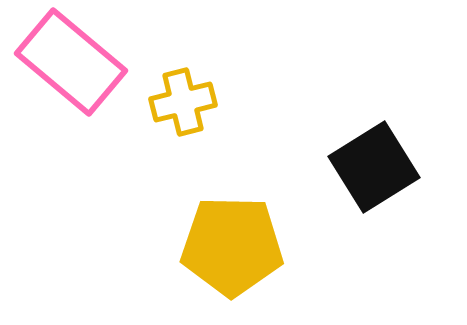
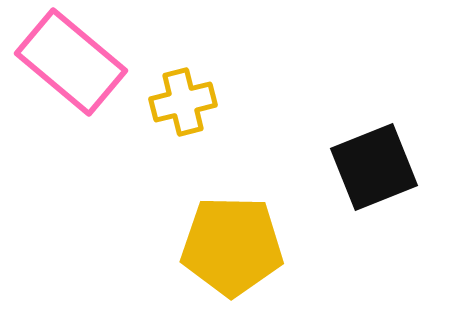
black square: rotated 10 degrees clockwise
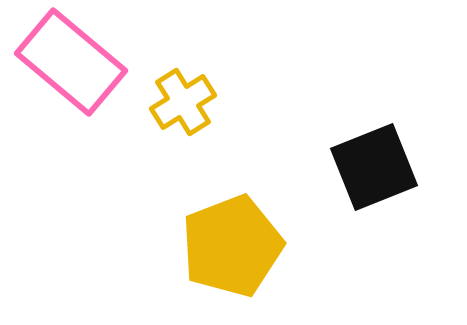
yellow cross: rotated 18 degrees counterclockwise
yellow pentagon: rotated 22 degrees counterclockwise
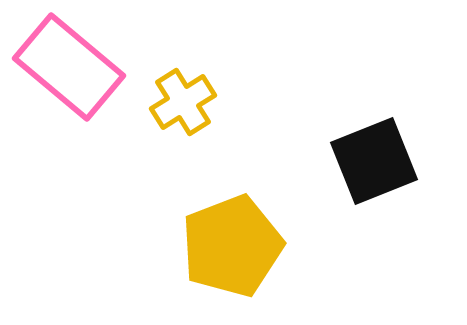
pink rectangle: moved 2 px left, 5 px down
black square: moved 6 px up
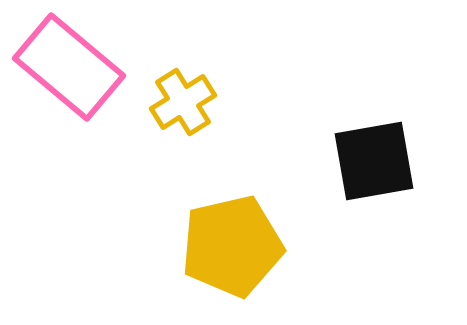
black square: rotated 12 degrees clockwise
yellow pentagon: rotated 8 degrees clockwise
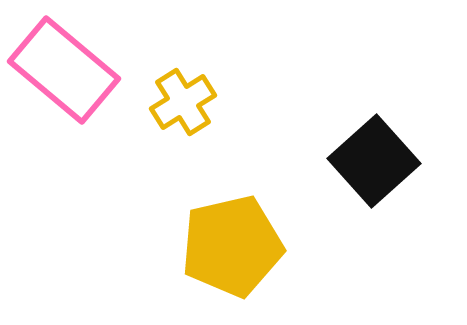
pink rectangle: moved 5 px left, 3 px down
black square: rotated 32 degrees counterclockwise
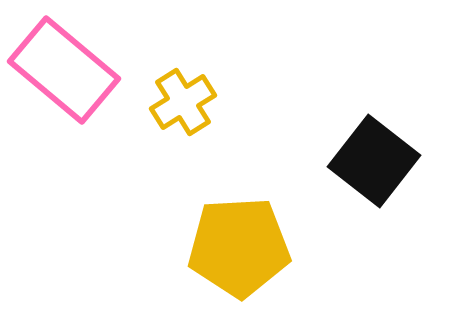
black square: rotated 10 degrees counterclockwise
yellow pentagon: moved 7 px right, 1 px down; rotated 10 degrees clockwise
